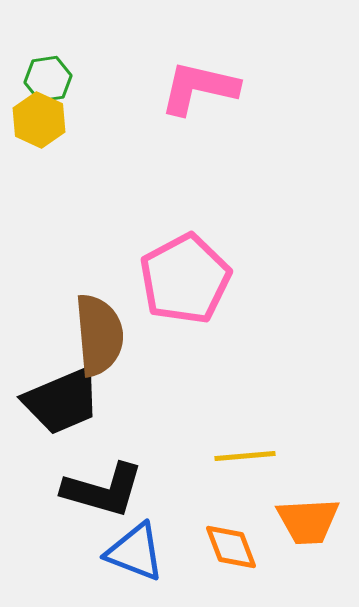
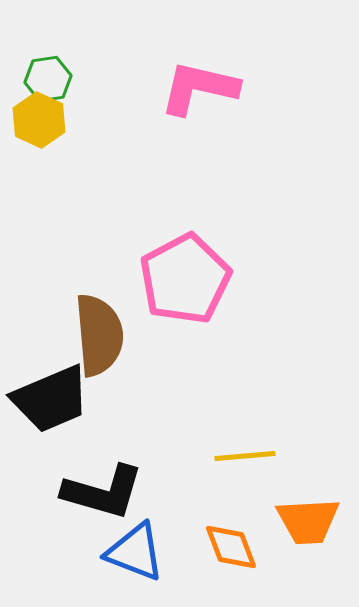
black trapezoid: moved 11 px left, 2 px up
black L-shape: moved 2 px down
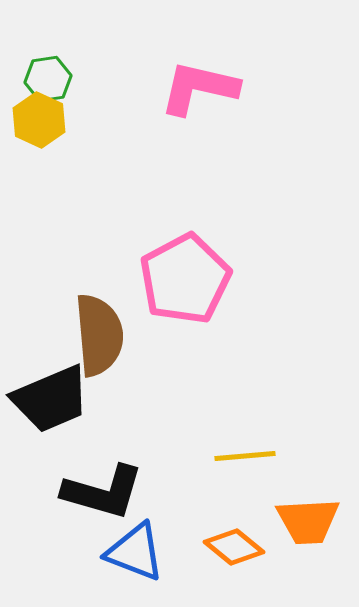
orange diamond: moved 3 px right; rotated 30 degrees counterclockwise
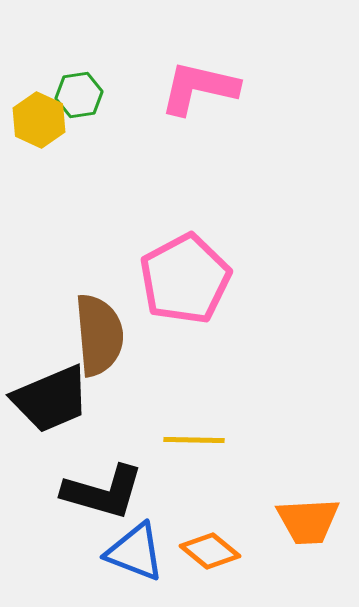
green hexagon: moved 31 px right, 16 px down
yellow line: moved 51 px left, 16 px up; rotated 6 degrees clockwise
orange diamond: moved 24 px left, 4 px down
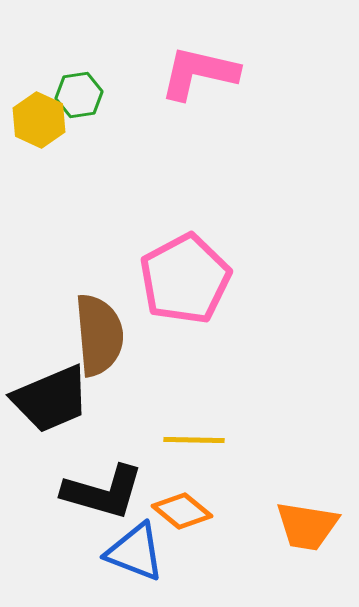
pink L-shape: moved 15 px up
orange trapezoid: moved 1 px left, 5 px down; rotated 12 degrees clockwise
orange diamond: moved 28 px left, 40 px up
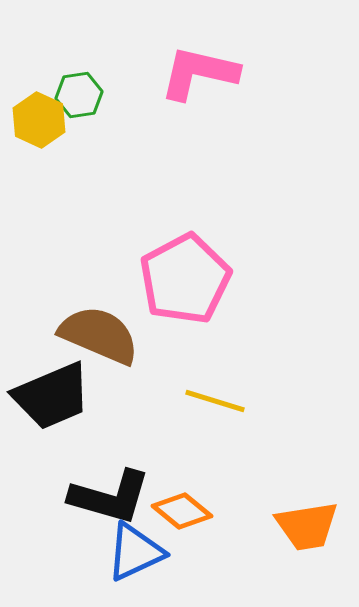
brown semicircle: rotated 62 degrees counterclockwise
black trapezoid: moved 1 px right, 3 px up
yellow line: moved 21 px right, 39 px up; rotated 16 degrees clockwise
black L-shape: moved 7 px right, 5 px down
orange trapezoid: rotated 18 degrees counterclockwise
blue triangle: rotated 46 degrees counterclockwise
